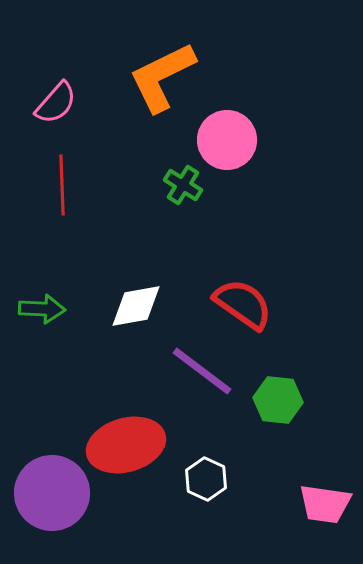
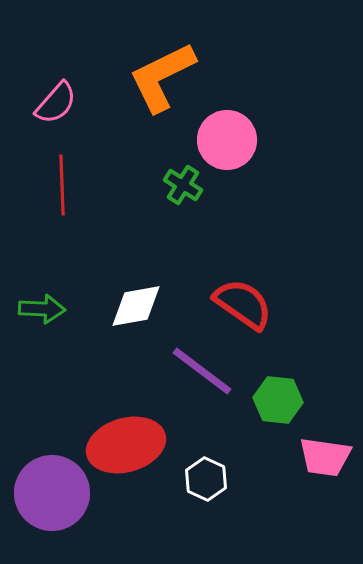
pink trapezoid: moved 47 px up
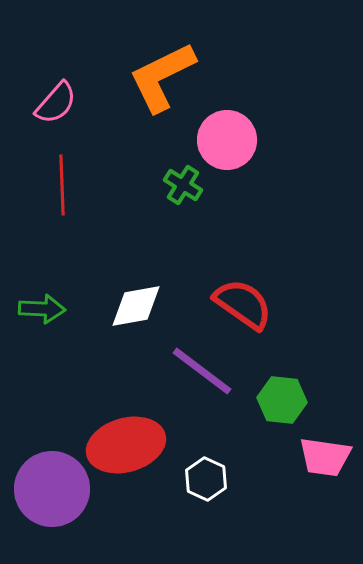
green hexagon: moved 4 px right
purple circle: moved 4 px up
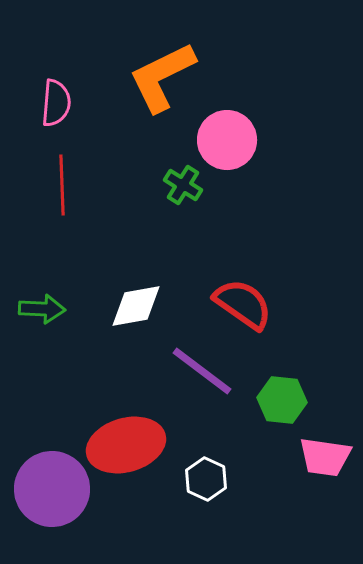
pink semicircle: rotated 36 degrees counterclockwise
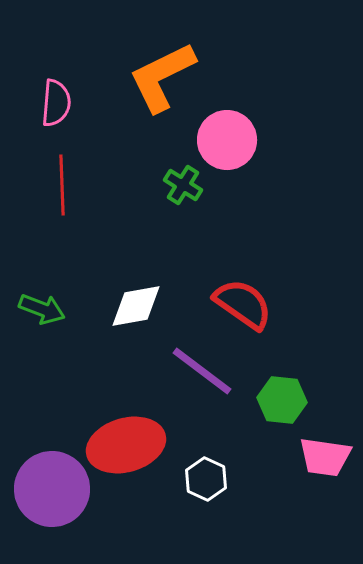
green arrow: rotated 18 degrees clockwise
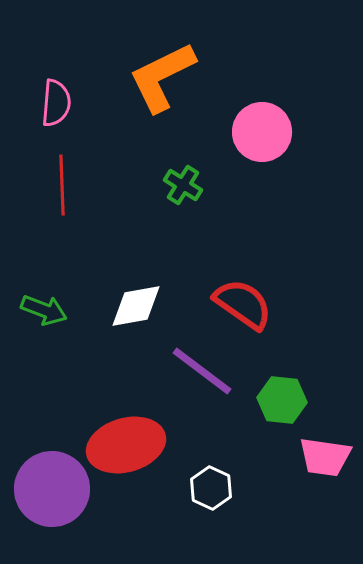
pink circle: moved 35 px right, 8 px up
green arrow: moved 2 px right, 1 px down
white hexagon: moved 5 px right, 9 px down
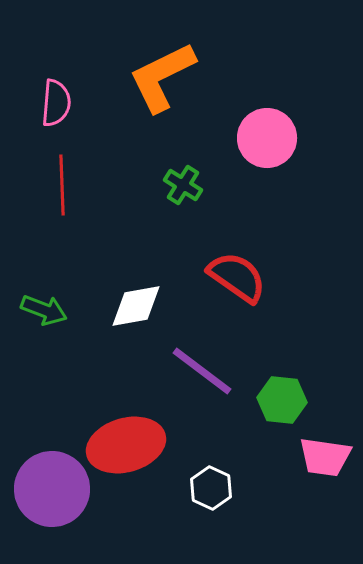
pink circle: moved 5 px right, 6 px down
red semicircle: moved 6 px left, 27 px up
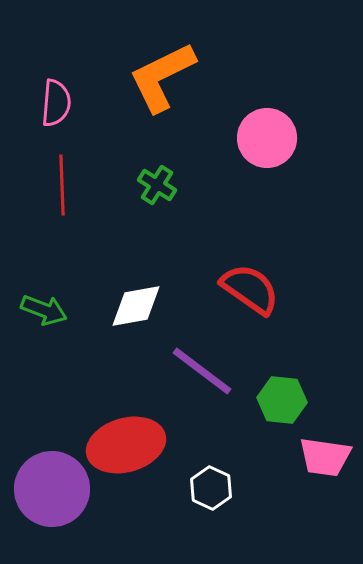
green cross: moved 26 px left
red semicircle: moved 13 px right, 12 px down
